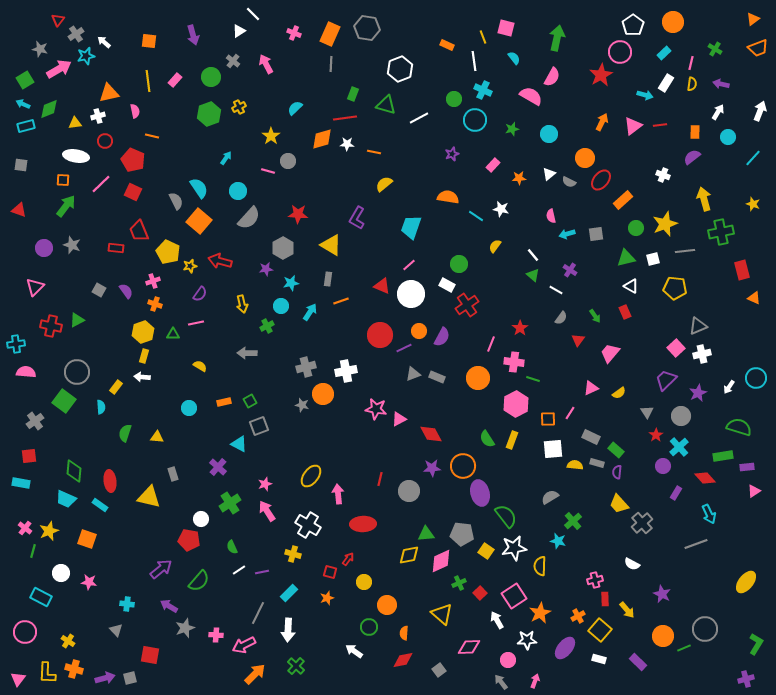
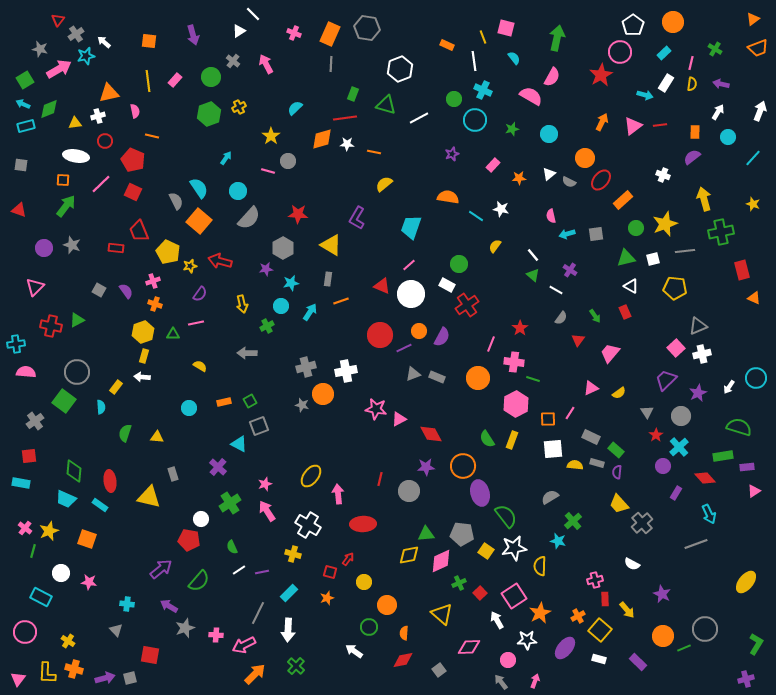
purple star at (432, 468): moved 6 px left, 1 px up
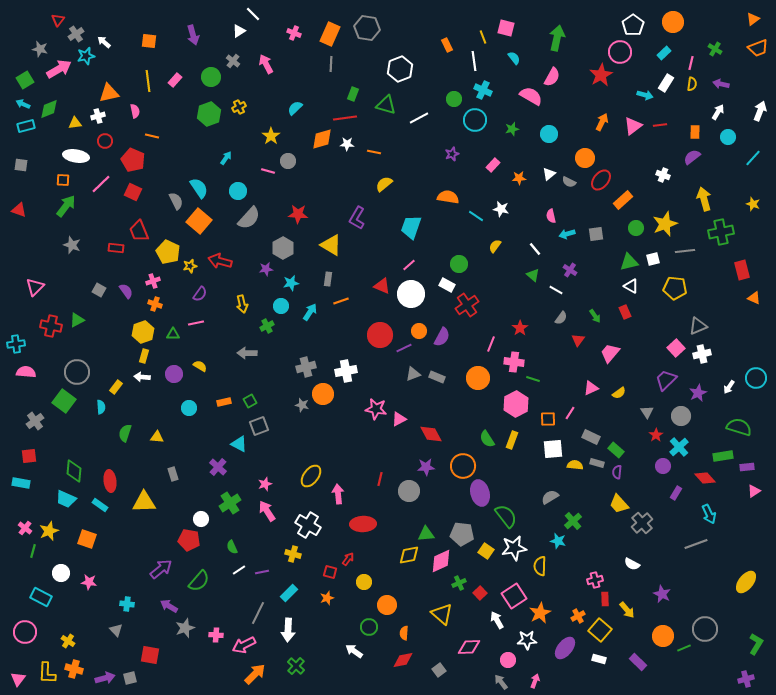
orange rectangle at (447, 45): rotated 40 degrees clockwise
purple circle at (44, 248): moved 130 px right, 126 px down
white line at (533, 255): moved 2 px right, 6 px up
green triangle at (626, 258): moved 3 px right, 4 px down
yellow triangle at (149, 497): moved 5 px left, 5 px down; rotated 15 degrees counterclockwise
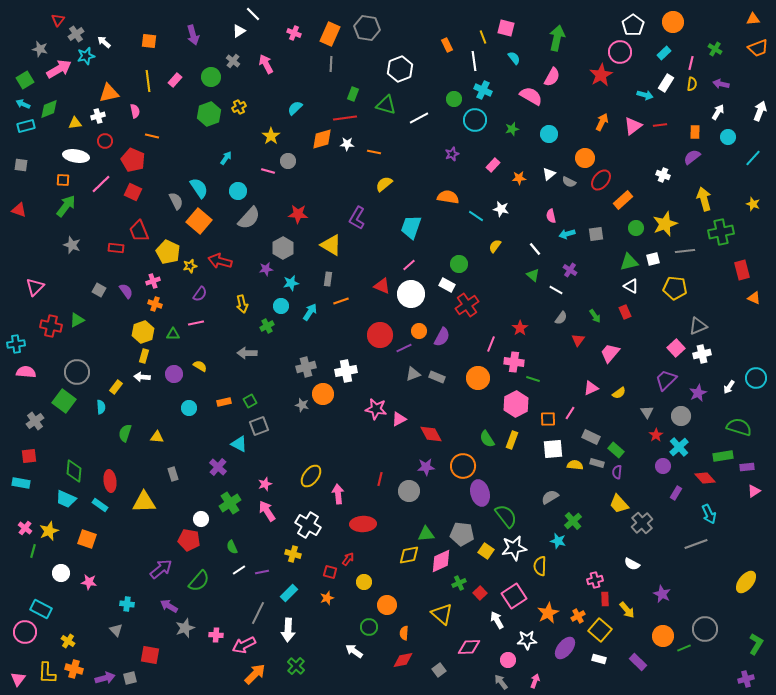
orange triangle at (753, 19): rotated 32 degrees clockwise
cyan rectangle at (41, 597): moved 12 px down
orange star at (540, 613): moved 8 px right
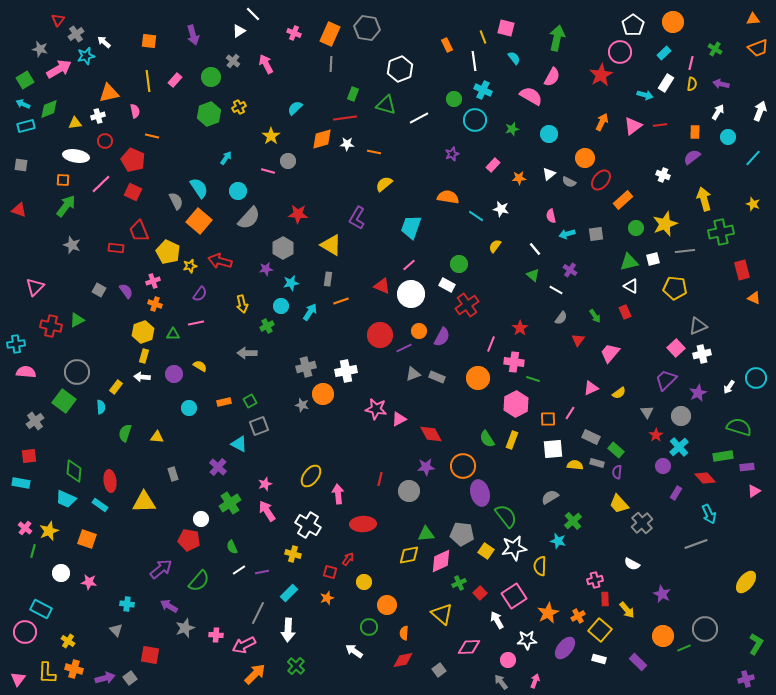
gray square at (130, 678): rotated 24 degrees counterclockwise
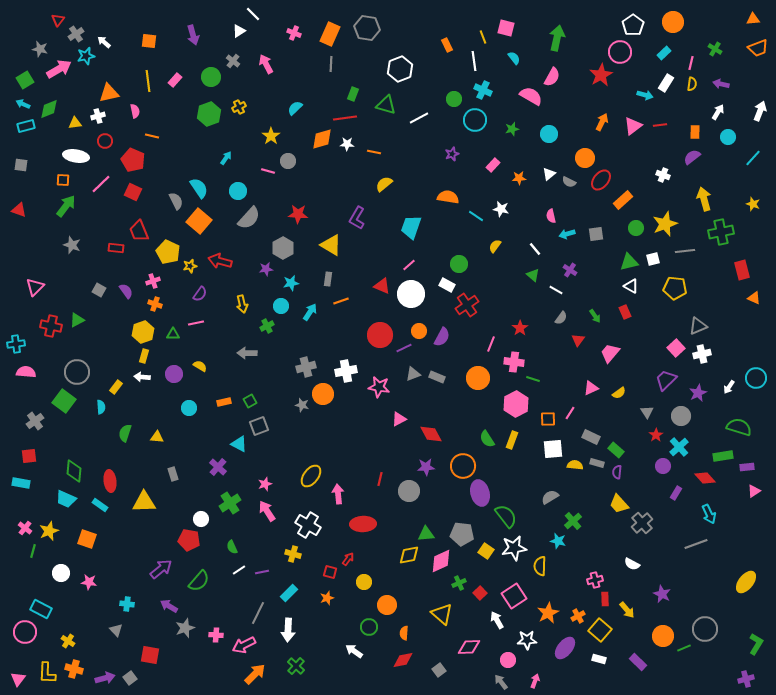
pink star at (376, 409): moved 3 px right, 22 px up
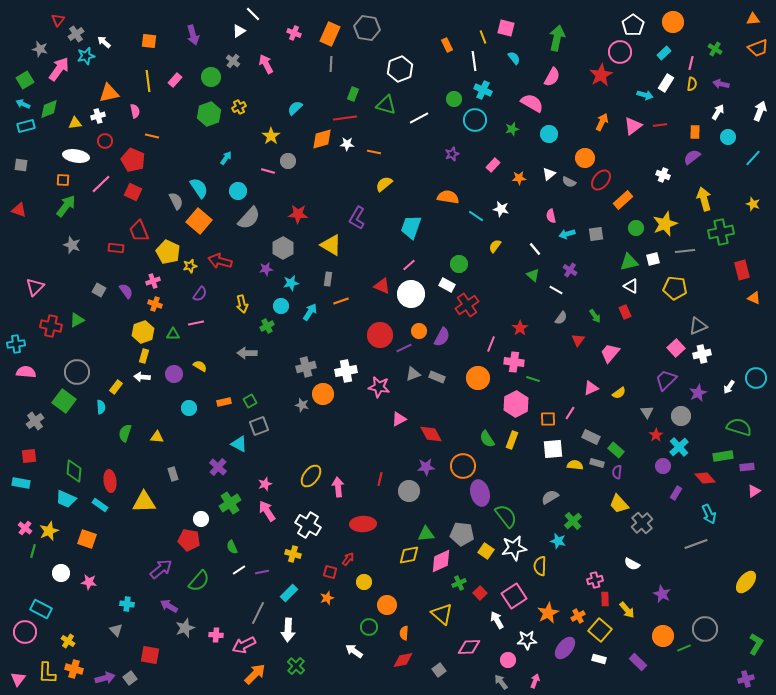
pink arrow at (59, 69): rotated 25 degrees counterclockwise
pink semicircle at (531, 96): moved 1 px right, 7 px down
pink arrow at (338, 494): moved 7 px up
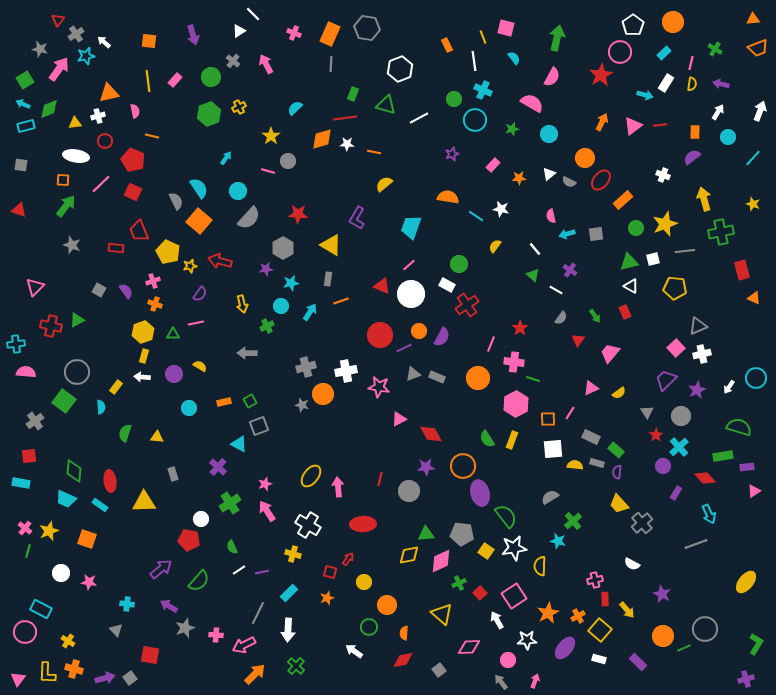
purple star at (698, 393): moved 1 px left, 3 px up
green line at (33, 551): moved 5 px left
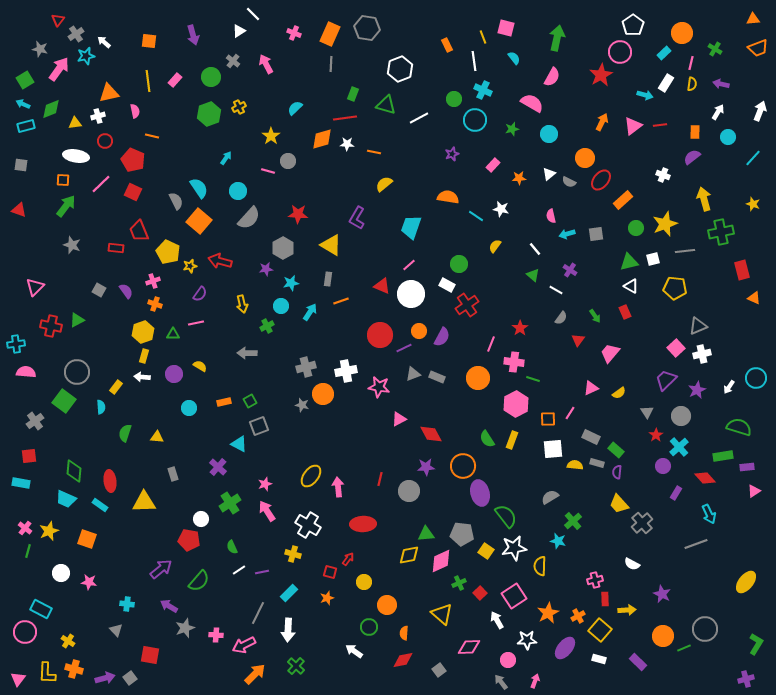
orange circle at (673, 22): moved 9 px right, 11 px down
green diamond at (49, 109): moved 2 px right
yellow arrow at (627, 610): rotated 54 degrees counterclockwise
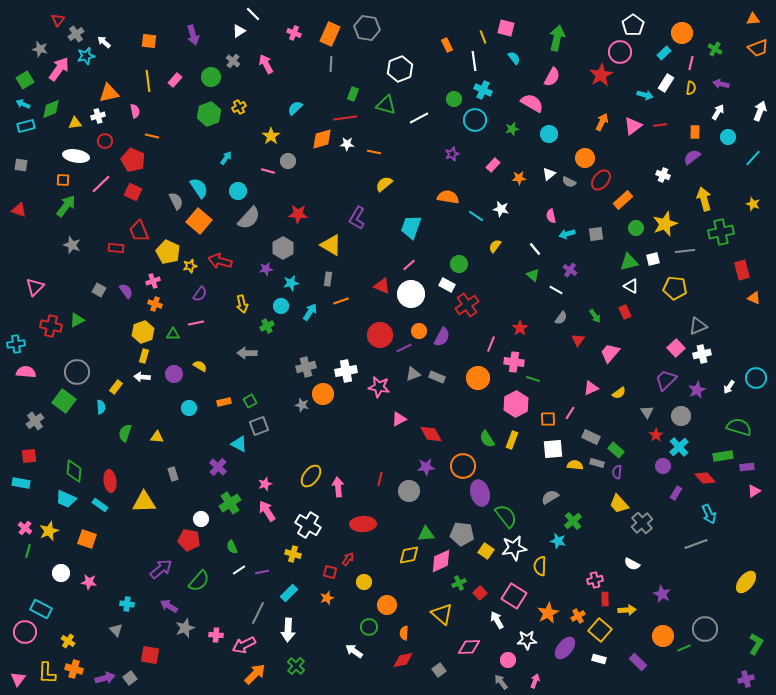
yellow semicircle at (692, 84): moved 1 px left, 4 px down
pink square at (514, 596): rotated 25 degrees counterclockwise
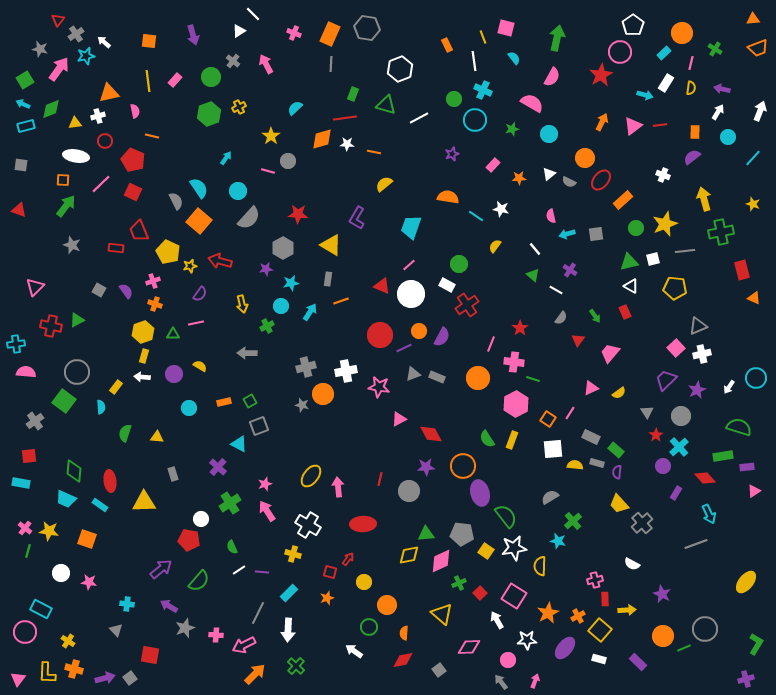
purple arrow at (721, 84): moved 1 px right, 5 px down
orange square at (548, 419): rotated 35 degrees clockwise
yellow star at (49, 531): rotated 30 degrees clockwise
purple line at (262, 572): rotated 16 degrees clockwise
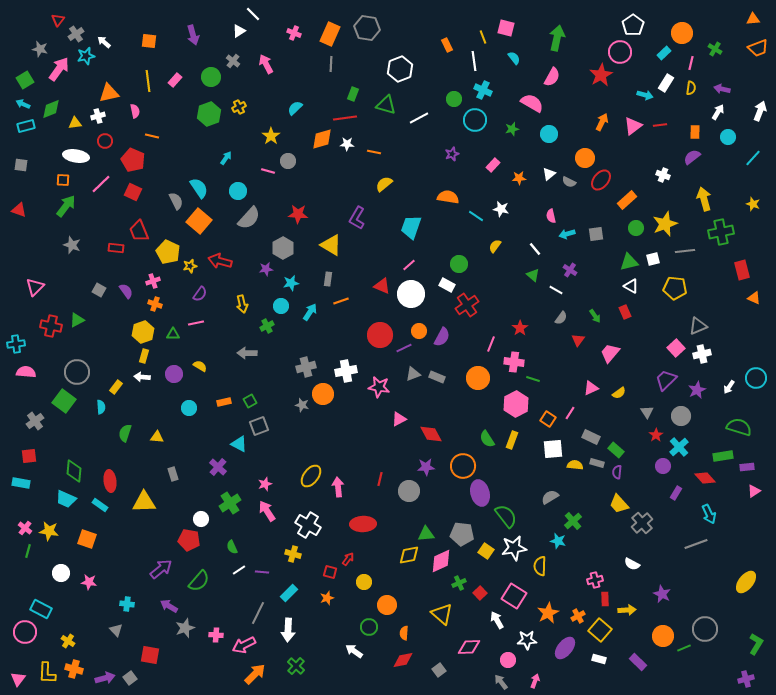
orange rectangle at (623, 200): moved 4 px right
